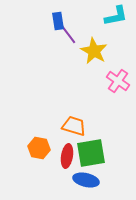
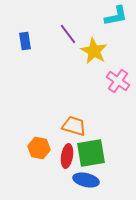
blue rectangle: moved 33 px left, 20 px down
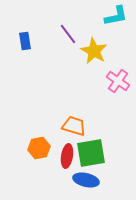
orange hexagon: rotated 20 degrees counterclockwise
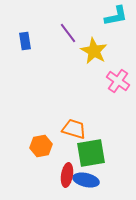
purple line: moved 1 px up
orange trapezoid: moved 3 px down
orange hexagon: moved 2 px right, 2 px up
red ellipse: moved 19 px down
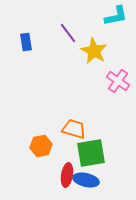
blue rectangle: moved 1 px right, 1 px down
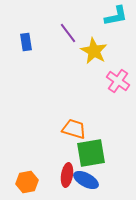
orange hexagon: moved 14 px left, 36 px down
blue ellipse: rotated 15 degrees clockwise
